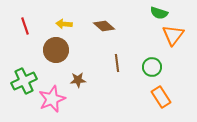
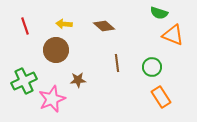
orange triangle: rotated 45 degrees counterclockwise
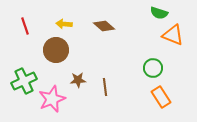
brown line: moved 12 px left, 24 px down
green circle: moved 1 px right, 1 px down
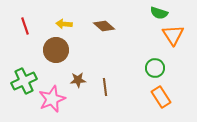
orange triangle: rotated 35 degrees clockwise
green circle: moved 2 px right
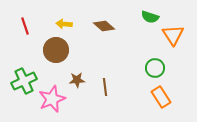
green semicircle: moved 9 px left, 4 px down
brown star: moved 1 px left
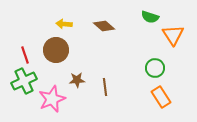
red line: moved 29 px down
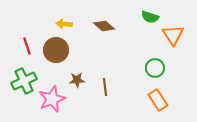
red line: moved 2 px right, 9 px up
orange rectangle: moved 3 px left, 3 px down
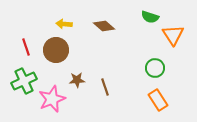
red line: moved 1 px left, 1 px down
brown line: rotated 12 degrees counterclockwise
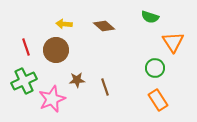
orange triangle: moved 7 px down
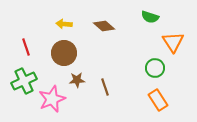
brown circle: moved 8 px right, 3 px down
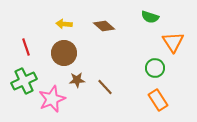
brown line: rotated 24 degrees counterclockwise
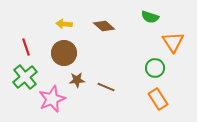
green cross: moved 1 px right, 4 px up; rotated 15 degrees counterclockwise
brown line: moved 1 px right; rotated 24 degrees counterclockwise
orange rectangle: moved 1 px up
